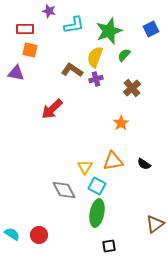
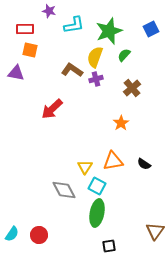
brown triangle: moved 7 px down; rotated 18 degrees counterclockwise
cyan semicircle: rotated 91 degrees clockwise
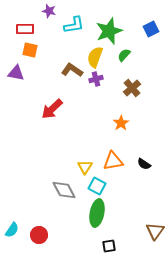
cyan semicircle: moved 4 px up
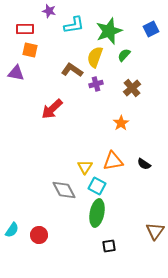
purple cross: moved 5 px down
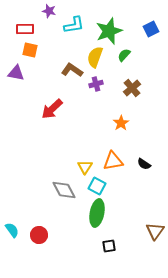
cyan semicircle: rotated 70 degrees counterclockwise
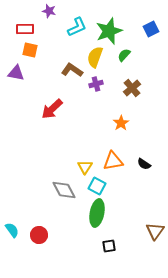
cyan L-shape: moved 3 px right, 2 px down; rotated 15 degrees counterclockwise
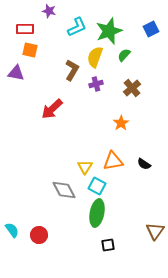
brown L-shape: rotated 85 degrees clockwise
black square: moved 1 px left, 1 px up
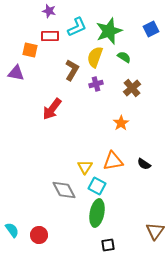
red rectangle: moved 25 px right, 7 px down
green semicircle: moved 2 px down; rotated 80 degrees clockwise
red arrow: rotated 10 degrees counterclockwise
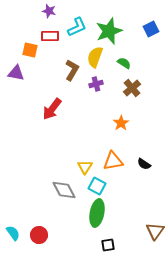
green semicircle: moved 6 px down
cyan semicircle: moved 1 px right, 3 px down
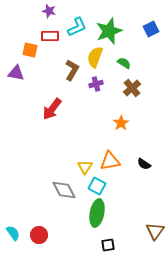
orange triangle: moved 3 px left
